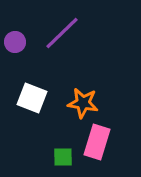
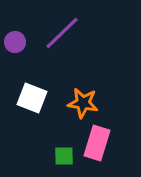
pink rectangle: moved 1 px down
green square: moved 1 px right, 1 px up
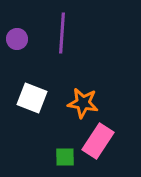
purple line: rotated 42 degrees counterclockwise
purple circle: moved 2 px right, 3 px up
pink rectangle: moved 1 px right, 2 px up; rotated 16 degrees clockwise
green square: moved 1 px right, 1 px down
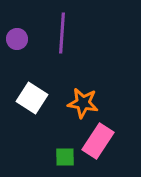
white square: rotated 12 degrees clockwise
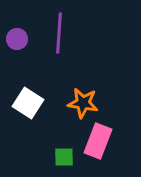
purple line: moved 3 px left
white square: moved 4 px left, 5 px down
pink rectangle: rotated 12 degrees counterclockwise
green square: moved 1 px left
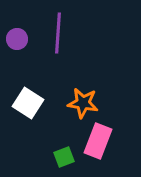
purple line: moved 1 px left
green square: rotated 20 degrees counterclockwise
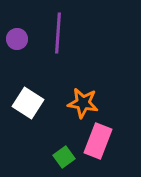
green square: rotated 15 degrees counterclockwise
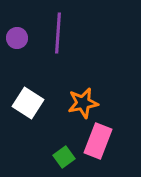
purple circle: moved 1 px up
orange star: rotated 20 degrees counterclockwise
